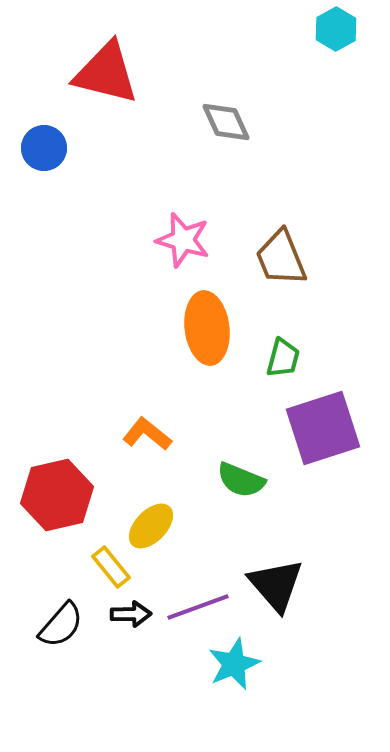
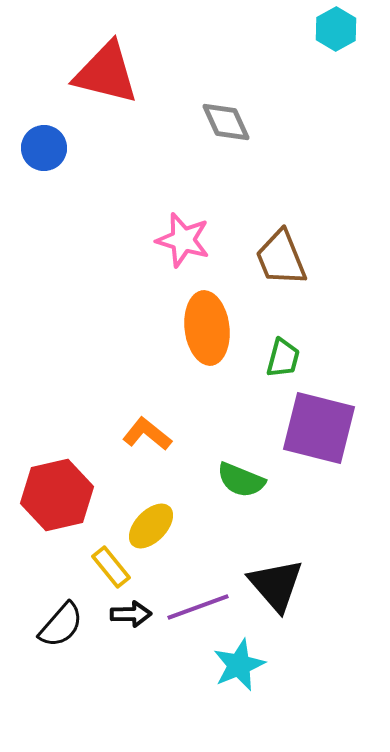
purple square: moved 4 px left; rotated 32 degrees clockwise
cyan star: moved 5 px right, 1 px down
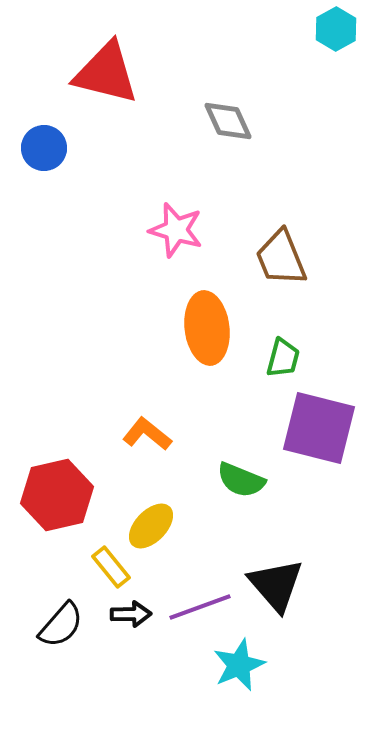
gray diamond: moved 2 px right, 1 px up
pink star: moved 7 px left, 10 px up
purple line: moved 2 px right
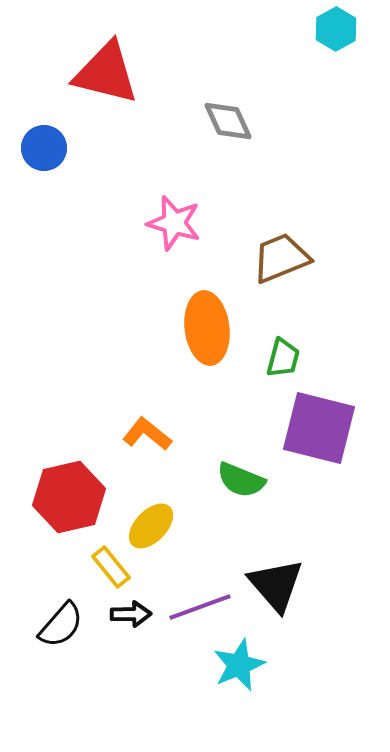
pink star: moved 2 px left, 7 px up
brown trapezoid: rotated 90 degrees clockwise
red hexagon: moved 12 px right, 2 px down
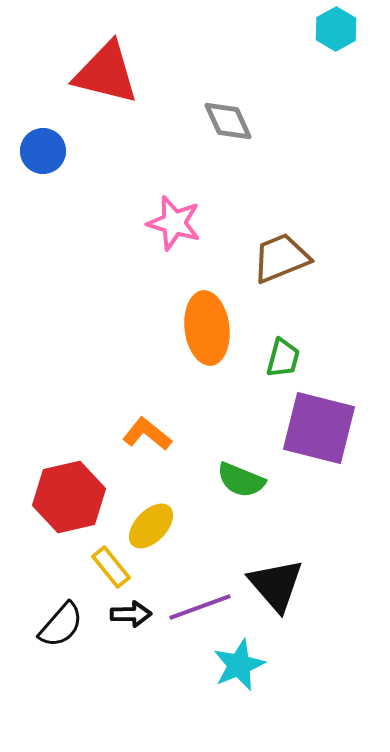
blue circle: moved 1 px left, 3 px down
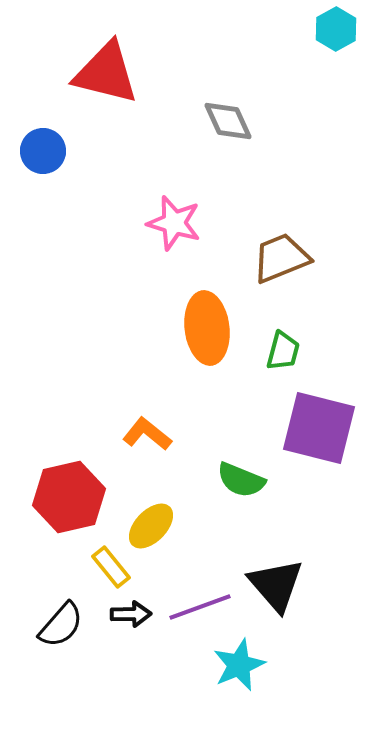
green trapezoid: moved 7 px up
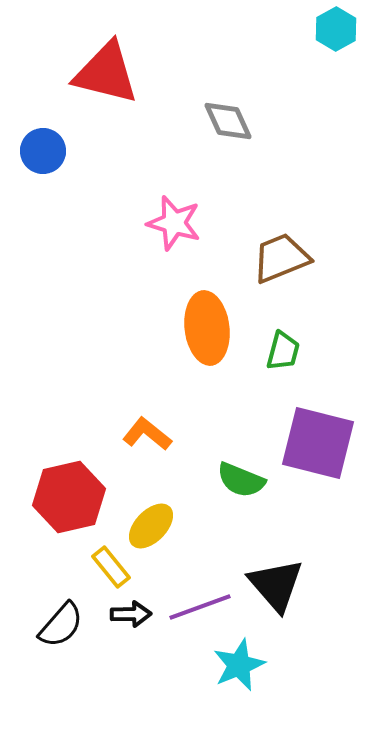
purple square: moved 1 px left, 15 px down
